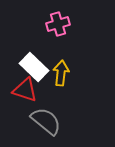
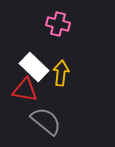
pink cross: rotated 30 degrees clockwise
red triangle: rotated 8 degrees counterclockwise
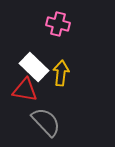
gray semicircle: moved 1 px down; rotated 8 degrees clockwise
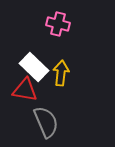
gray semicircle: rotated 20 degrees clockwise
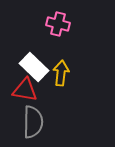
gray semicircle: moved 13 px left; rotated 24 degrees clockwise
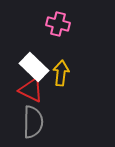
red triangle: moved 6 px right; rotated 16 degrees clockwise
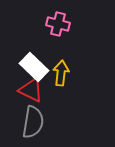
gray semicircle: rotated 8 degrees clockwise
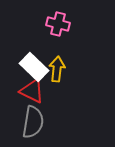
yellow arrow: moved 4 px left, 4 px up
red triangle: moved 1 px right, 1 px down
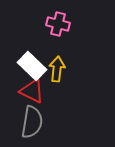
white rectangle: moved 2 px left, 1 px up
gray semicircle: moved 1 px left
